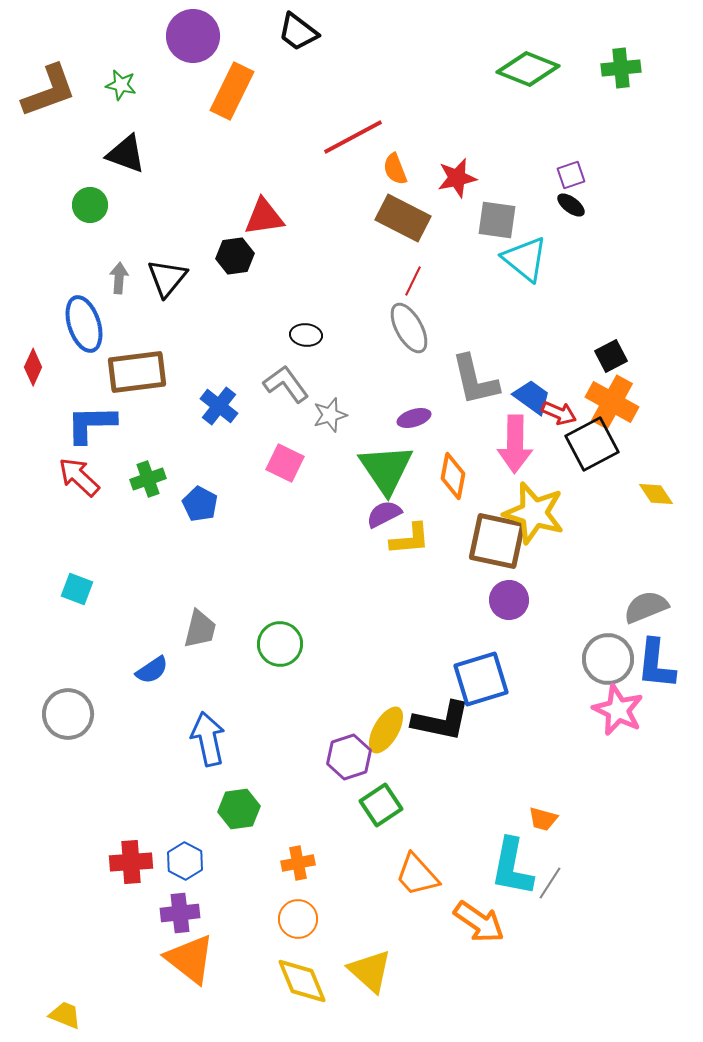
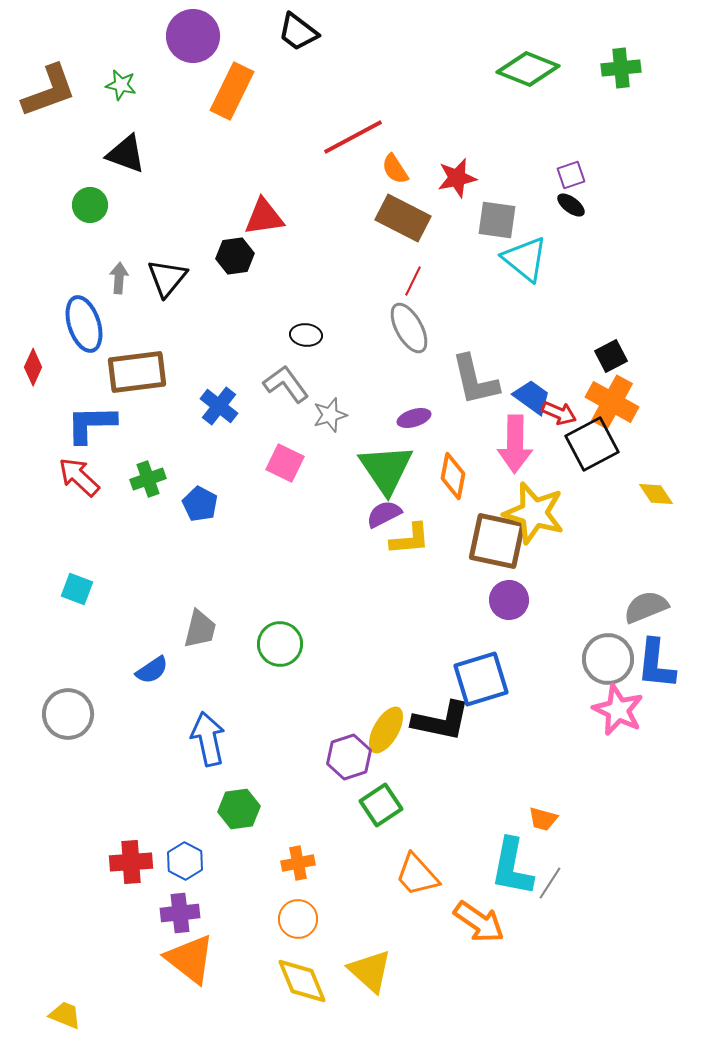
orange semicircle at (395, 169): rotated 12 degrees counterclockwise
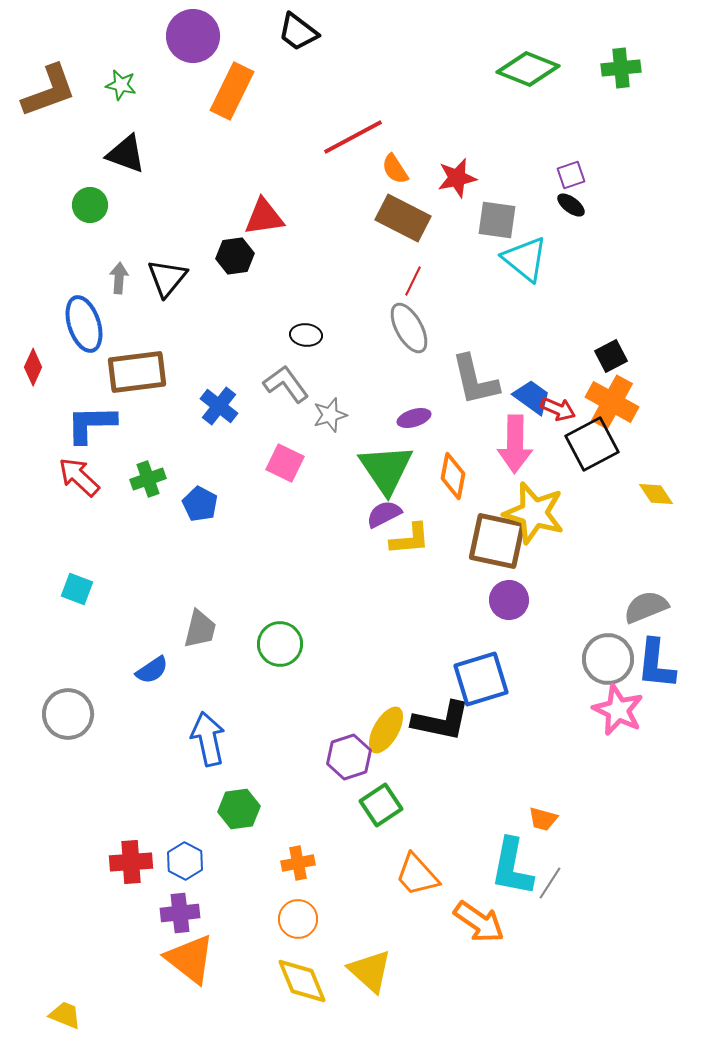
red arrow at (559, 413): moved 1 px left, 4 px up
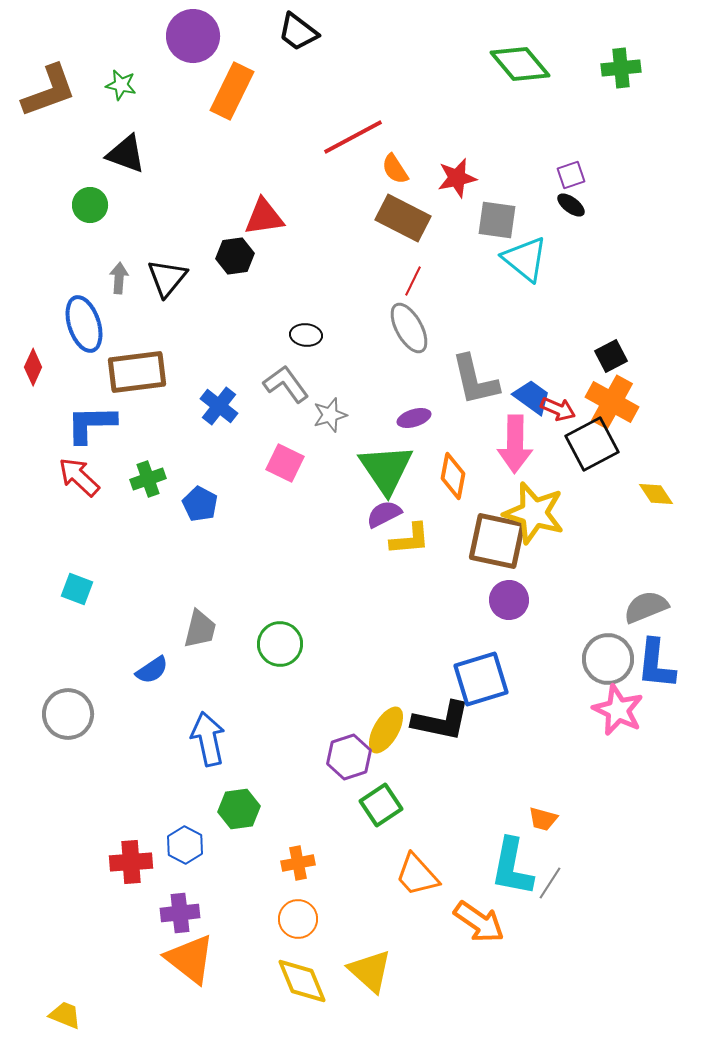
green diamond at (528, 69): moved 8 px left, 5 px up; rotated 28 degrees clockwise
blue hexagon at (185, 861): moved 16 px up
